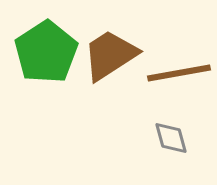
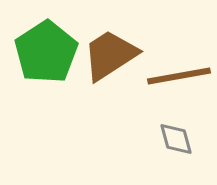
brown line: moved 3 px down
gray diamond: moved 5 px right, 1 px down
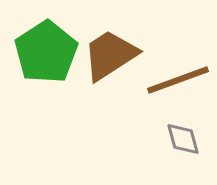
brown line: moved 1 px left, 4 px down; rotated 10 degrees counterclockwise
gray diamond: moved 7 px right
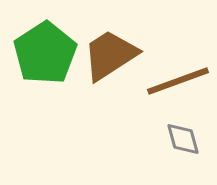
green pentagon: moved 1 px left, 1 px down
brown line: moved 1 px down
